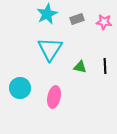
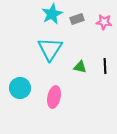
cyan star: moved 5 px right
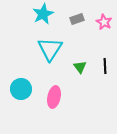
cyan star: moved 9 px left
pink star: rotated 21 degrees clockwise
green triangle: rotated 40 degrees clockwise
cyan circle: moved 1 px right, 1 px down
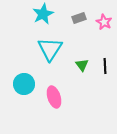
gray rectangle: moved 2 px right, 1 px up
green triangle: moved 2 px right, 2 px up
cyan circle: moved 3 px right, 5 px up
pink ellipse: rotated 30 degrees counterclockwise
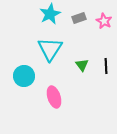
cyan star: moved 7 px right
pink star: moved 1 px up
black line: moved 1 px right
cyan circle: moved 8 px up
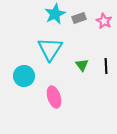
cyan star: moved 5 px right
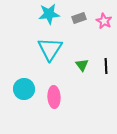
cyan star: moved 6 px left; rotated 20 degrees clockwise
cyan circle: moved 13 px down
pink ellipse: rotated 15 degrees clockwise
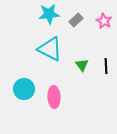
gray rectangle: moved 3 px left, 2 px down; rotated 24 degrees counterclockwise
cyan triangle: rotated 36 degrees counterclockwise
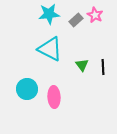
pink star: moved 9 px left, 6 px up
black line: moved 3 px left, 1 px down
cyan circle: moved 3 px right
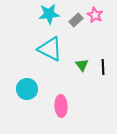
pink ellipse: moved 7 px right, 9 px down
